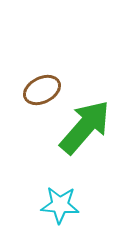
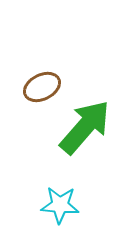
brown ellipse: moved 3 px up
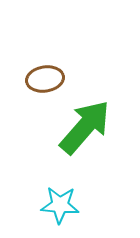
brown ellipse: moved 3 px right, 8 px up; rotated 18 degrees clockwise
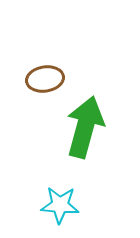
green arrow: rotated 26 degrees counterclockwise
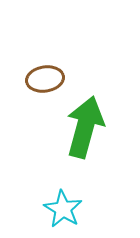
cyan star: moved 3 px right, 4 px down; rotated 27 degrees clockwise
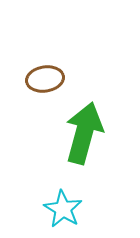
green arrow: moved 1 px left, 6 px down
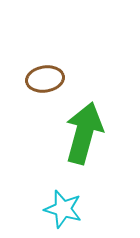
cyan star: rotated 15 degrees counterclockwise
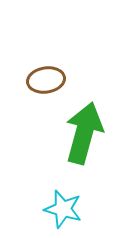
brown ellipse: moved 1 px right, 1 px down
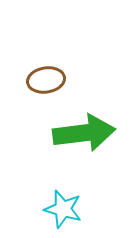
green arrow: rotated 68 degrees clockwise
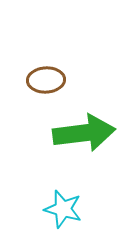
brown ellipse: rotated 6 degrees clockwise
